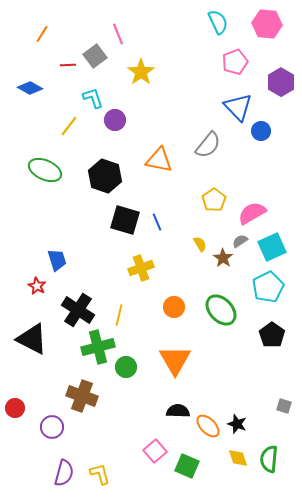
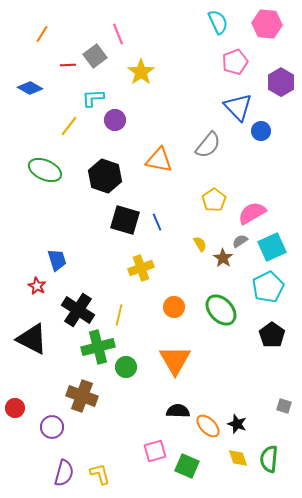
cyan L-shape at (93, 98): rotated 75 degrees counterclockwise
pink square at (155, 451): rotated 25 degrees clockwise
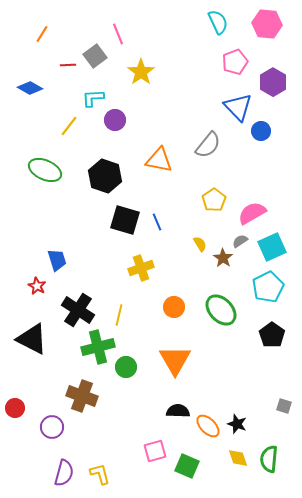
purple hexagon at (281, 82): moved 8 px left
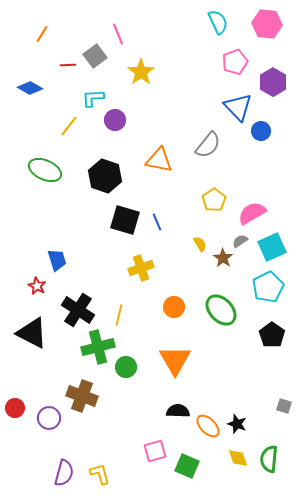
black triangle at (32, 339): moved 6 px up
purple circle at (52, 427): moved 3 px left, 9 px up
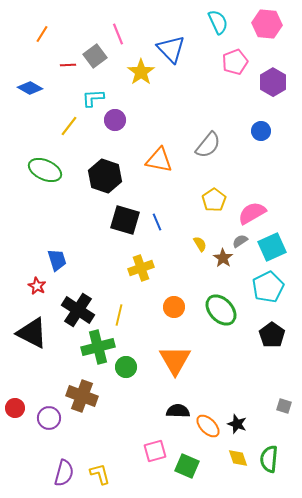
blue triangle at (238, 107): moved 67 px left, 58 px up
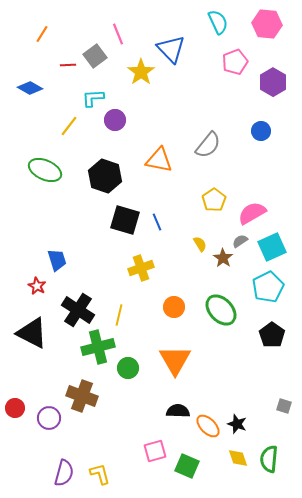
green circle at (126, 367): moved 2 px right, 1 px down
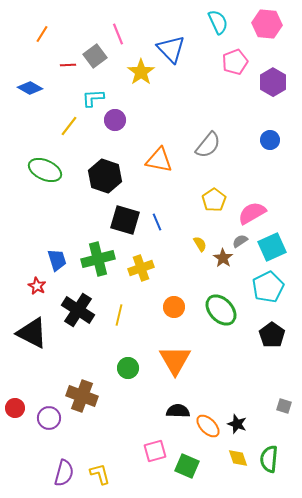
blue circle at (261, 131): moved 9 px right, 9 px down
green cross at (98, 347): moved 88 px up
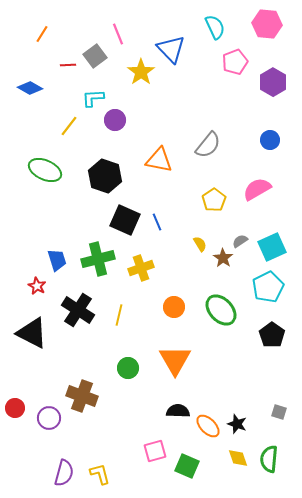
cyan semicircle at (218, 22): moved 3 px left, 5 px down
pink semicircle at (252, 213): moved 5 px right, 24 px up
black square at (125, 220): rotated 8 degrees clockwise
gray square at (284, 406): moved 5 px left, 6 px down
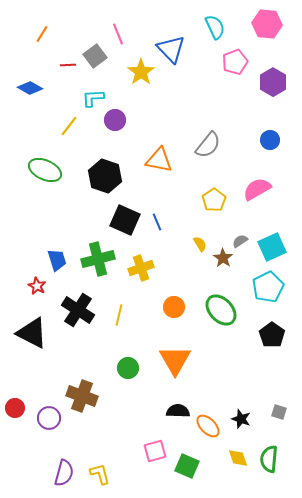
black star at (237, 424): moved 4 px right, 5 px up
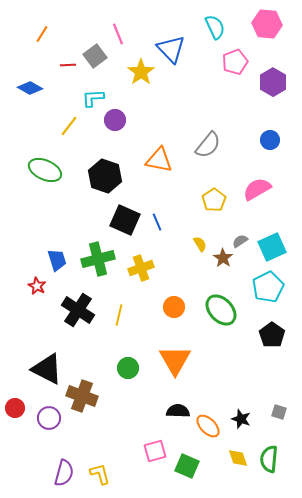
black triangle at (32, 333): moved 15 px right, 36 px down
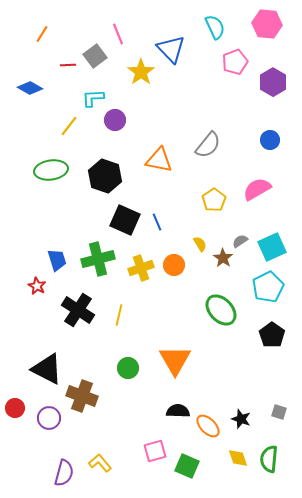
green ellipse at (45, 170): moved 6 px right; rotated 32 degrees counterclockwise
orange circle at (174, 307): moved 42 px up
yellow L-shape at (100, 474): moved 11 px up; rotated 25 degrees counterclockwise
